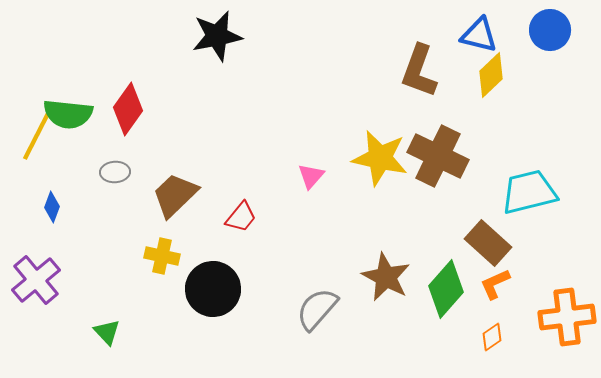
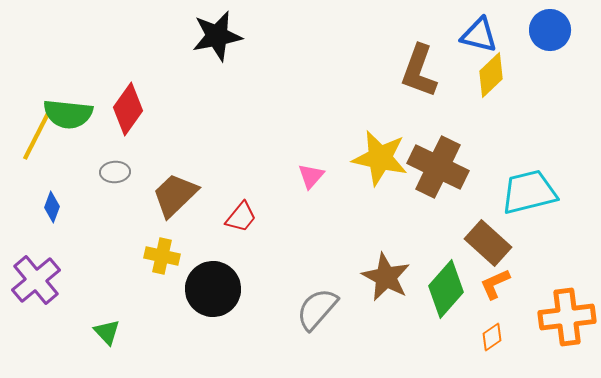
brown cross: moved 11 px down
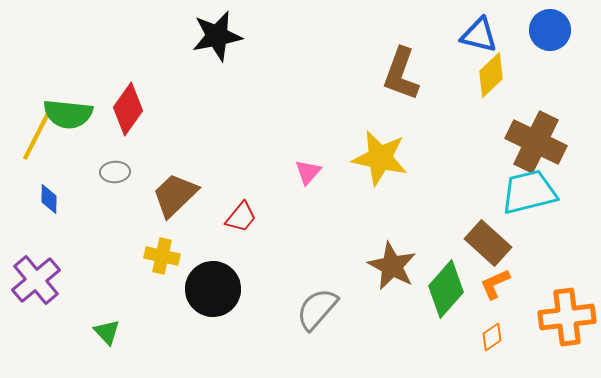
brown L-shape: moved 18 px left, 3 px down
brown cross: moved 98 px right, 25 px up
pink triangle: moved 3 px left, 4 px up
blue diamond: moved 3 px left, 8 px up; rotated 20 degrees counterclockwise
brown star: moved 6 px right, 11 px up
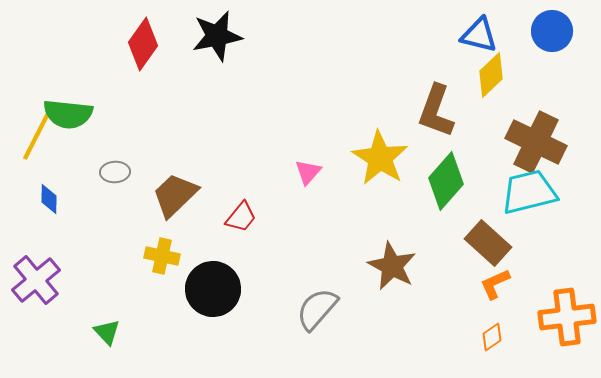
blue circle: moved 2 px right, 1 px down
brown L-shape: moved 35 px right, 37 px down
red diamond: moved 15 px right, 65 px up
yellow star: rotated 20 degrees clockwise
green diamond: moved 108 px up
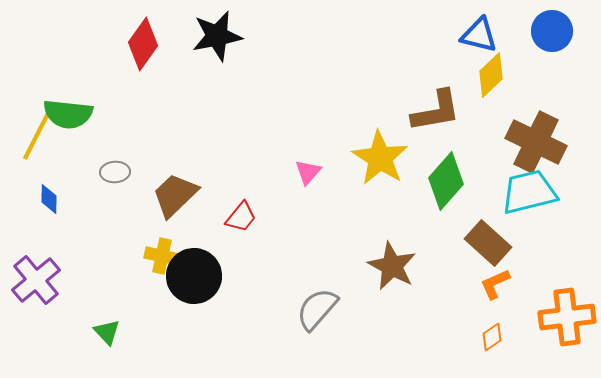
brown L-shape: rotated 120 degrees counterclockwise
black circle: moved 19 px left, 13 px up
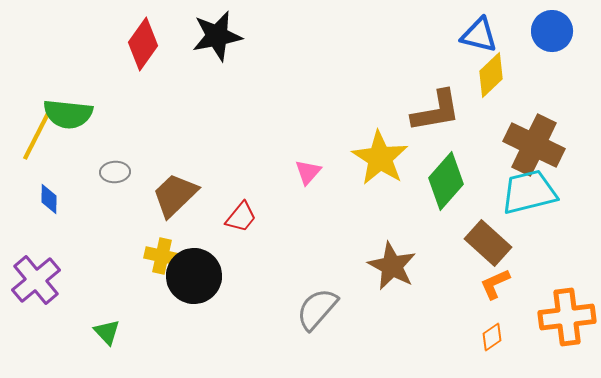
brown cross: moved 2 px left, 3 px down
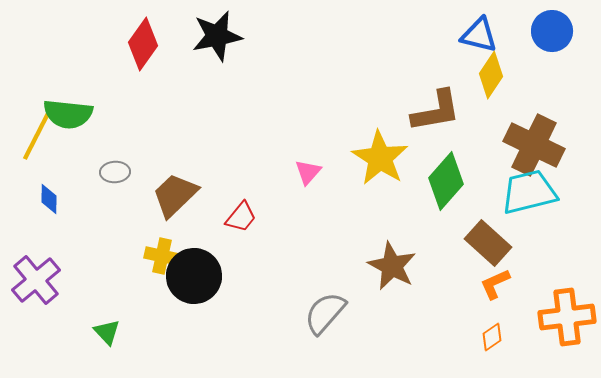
yellow diamond: rotated 12 degrees counterclockwise
gray semicircle: moved 8 px right, 4 px down
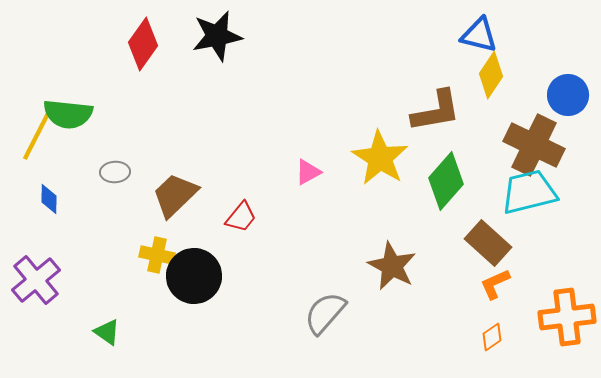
blue circle: moved 16 px right, 64 px down
pink triangle: rotated 20 degrees clockwise
yellow cross: moved 5 px left, 1 px up
green triangle: rotated 12 degrees counterclockwise
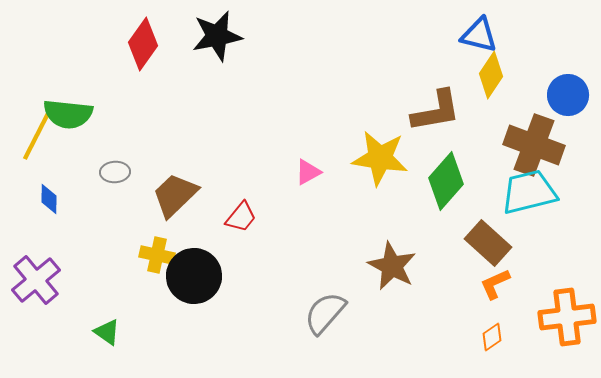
brown cross: rotated 6 degrees counterclockwise
yellow star: rotated 24 degrees counterclockwise
